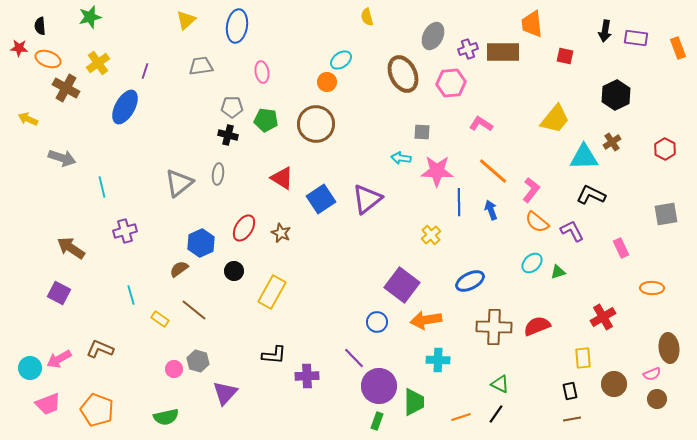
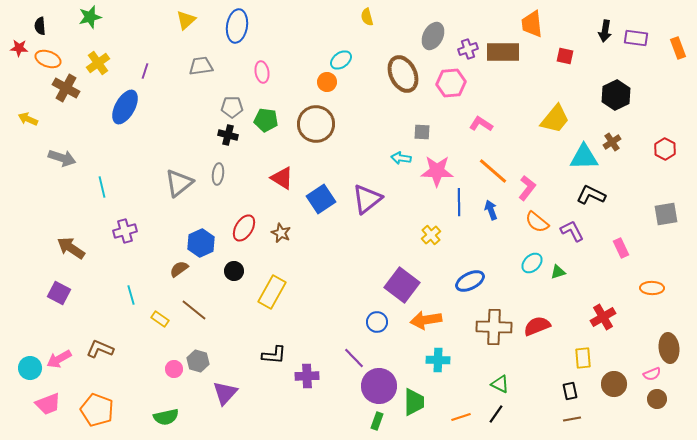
pink L-shape at (531, 190): moved 4 px left, 2 px up
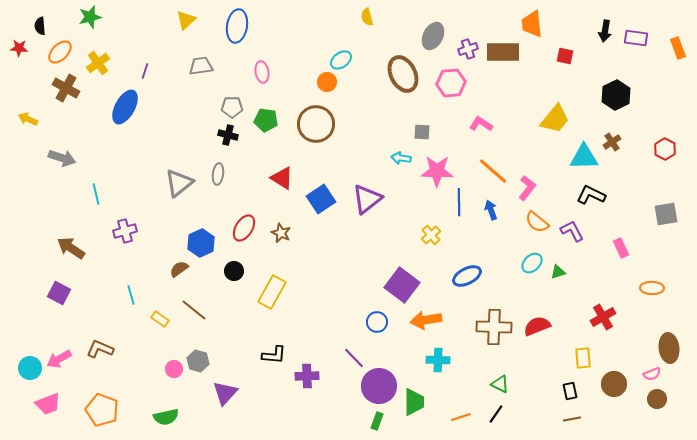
orange ellipse at (48, 59): moved 12 px right, 7 px up; rotated 65 degrees counterclockwise
cyan line at (102, 187): moved 6 px left, 7 px down
blue ellipse at (470, 281): moved 3 px left, 5 px up
orange pentagon at (97, 410): moved 5 px right
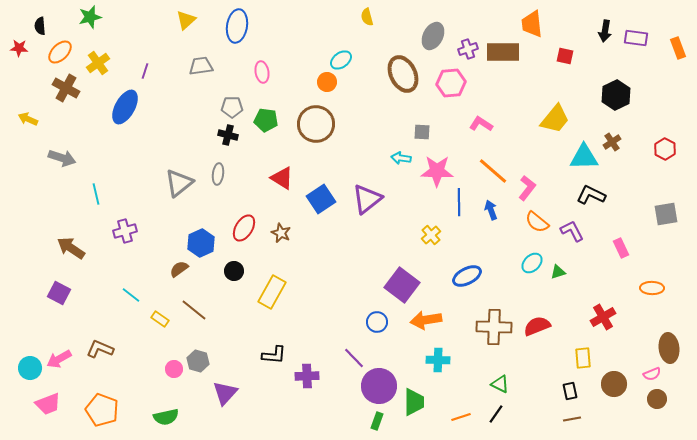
cyan line at (131, 295): rotated 36 degrees counterclockwise
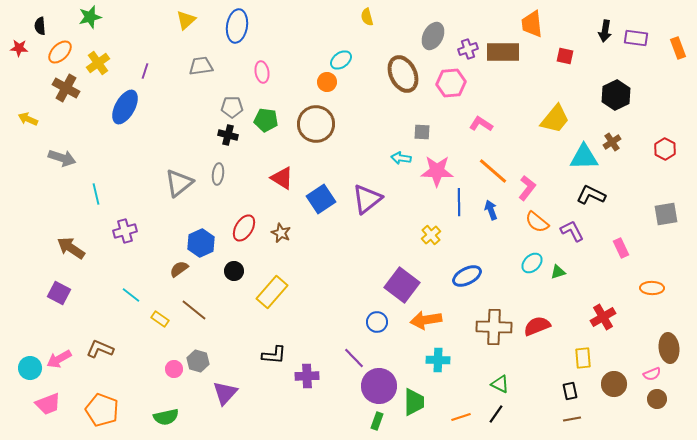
yellow rectangle at (272, 292): rotated 12 degrees clockwise
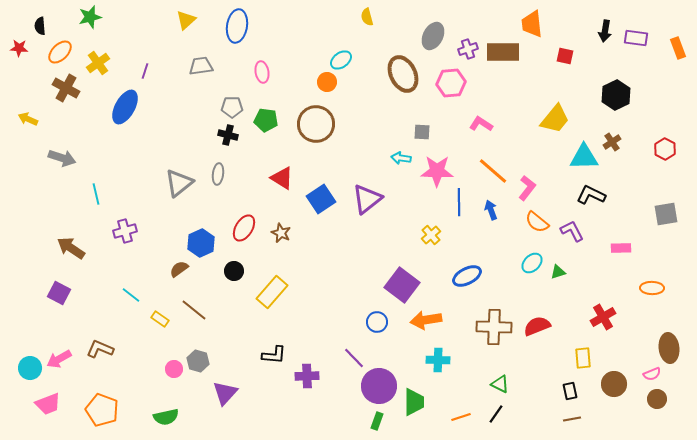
pink rectangle at (621, 248): rotated 66 degrees counterclockwise
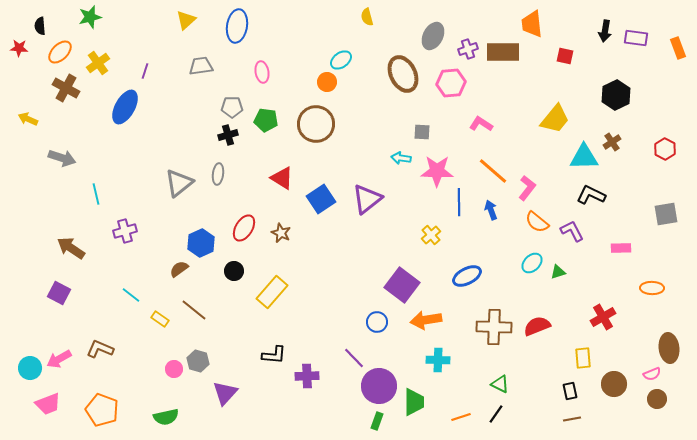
black cross at (228, 135): rotated 30 degrees counterclockwise
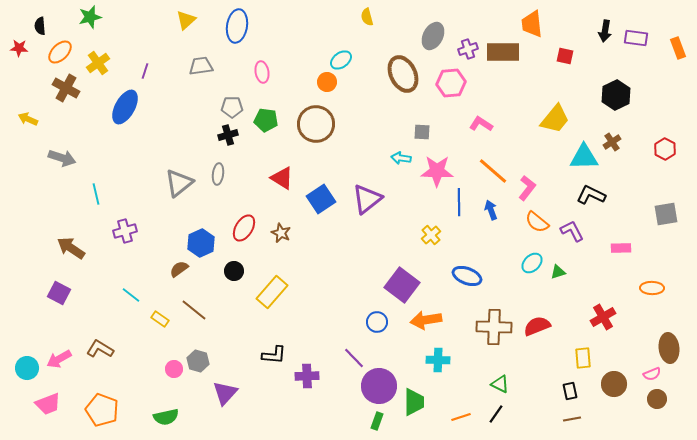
blue ellipse at (467, 276): rotated 48 degrees clockwise
brown L-shape at (100, 349): rotated 8 degrees clockwise
cyan circle at (30, 368): moved 3 px left
